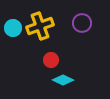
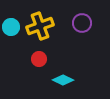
cyan circle: moved 2 px left, 1 px up
red circle: moved 12 px left, 1 px up
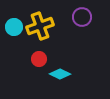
purple circle: moved 6 px up
cyan circle: moved 3 px right
cyan diamond: moved 3 px left, 6 px up
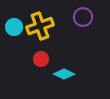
purple circle: moved 1 px right
red circle: moved 2 px right
cyan diamond: moved 4 px right
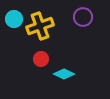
cyan circle: moved 8 px up
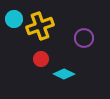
purple circle: moved 1 px right, 21 px down
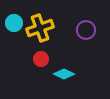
cyan circle: moved 4 px down
yellow cross: moved 2 px down
purple circle: moved 2 px right, 8 px up
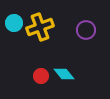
yellow cross: moved 1 px up
red circle: moved 17 px down
cyan diamond: rotated 25 degrees clockwise
